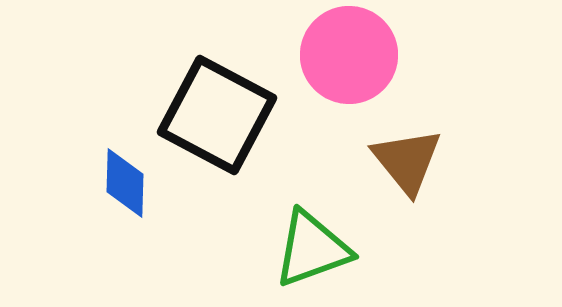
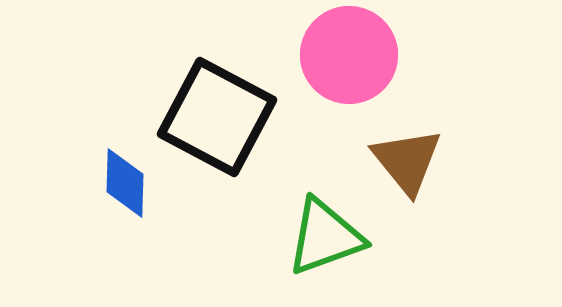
black square: moved 2 px down
green triangle: moved 13 px right, 12 px up
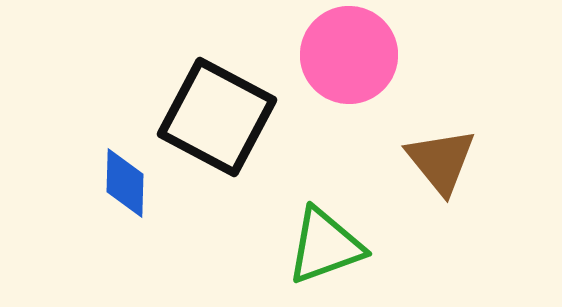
brown triangle: moved 34 px right
green triangle: moved 9 px down
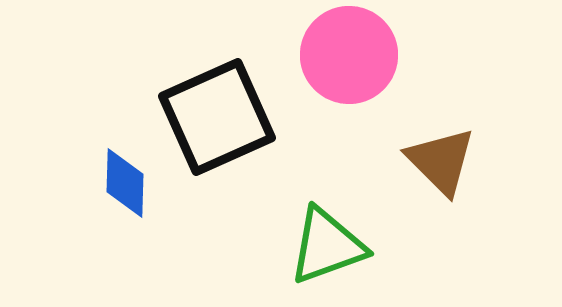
black square: rotated 38 degrees clockwise
brown triangle: rotated 6 degrees counterclockwise
green triangle: moved 2 px right
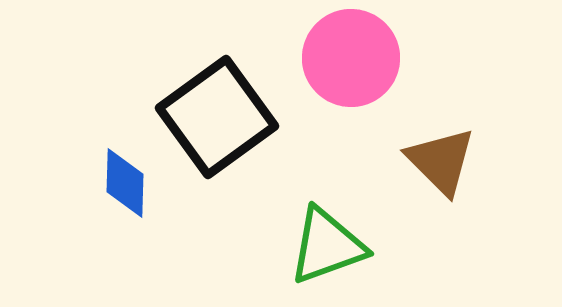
pink circle: moved 2 px right, 3 px down
black square: rotated 12 degrees counterclockwise
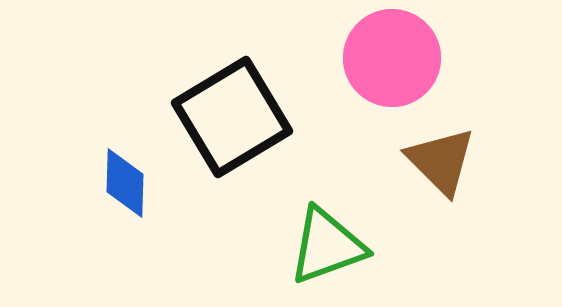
pink circle: moved 41 px right
black square: moved 15 px right; rotated 5 degrees clockwise
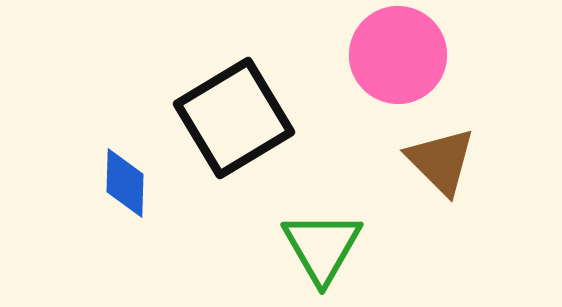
pink circle: moved 6 px right, 3 px up
black square: moved 2 px right, 1 px down
green triangle: moved 5 px left, 1 px down; rotated 40 degrees counterclockwise
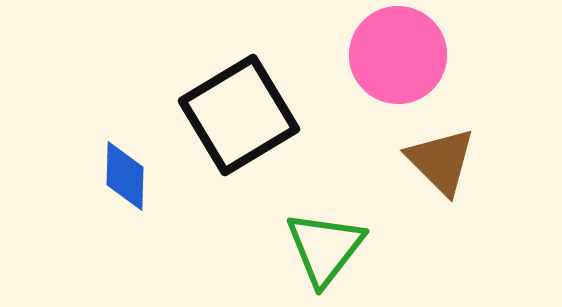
black square: moved 5 px right, 3 px up
blue diamond: moved 7 px up
green triangle: moved 3 px right, 1 px down; rotated 8 degrees clockwise
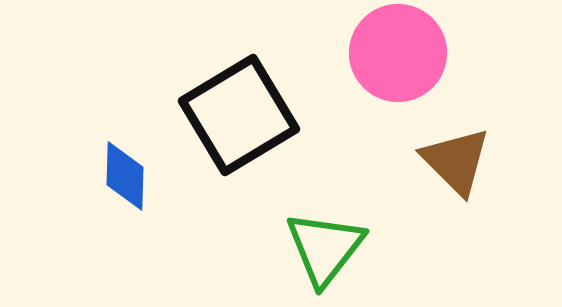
pink circle: moved 2 px up
brown triangle: moved 15 px right
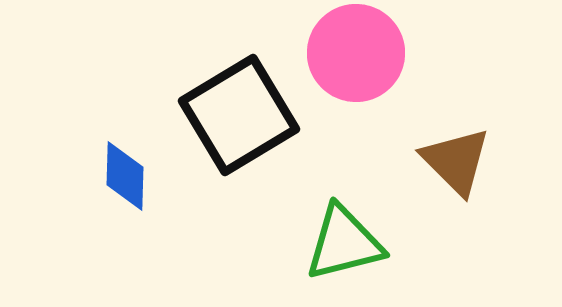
pink circle: moved 42 px left
green triangle: moved 19 px right, 5 px up; rotated 38 degrees clockwise
